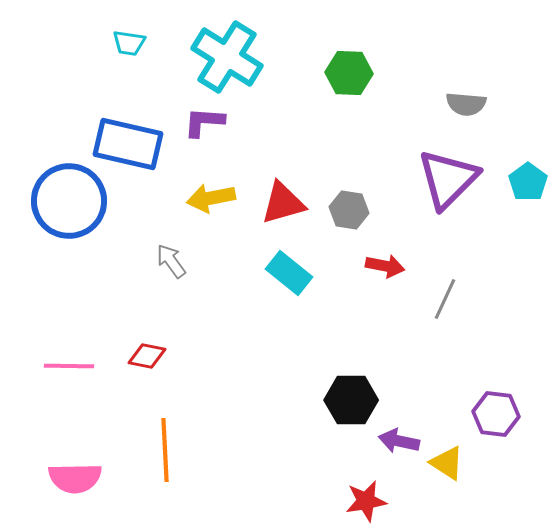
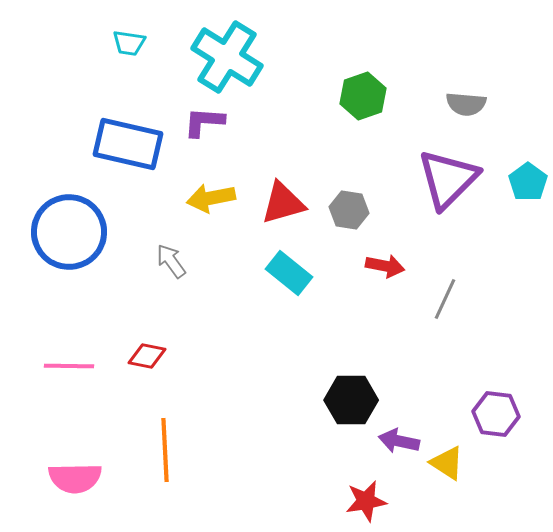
green hexagon: moved 14 px right, 23 px down; rotated 21 degrees counterclockwise
blue circle: moved 31 px down
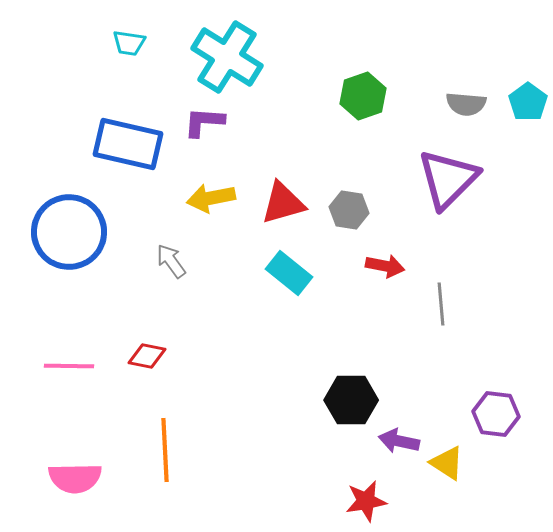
cyan pentagon: moved 80 px up
gray line: moved 4 px left, 5 px down; rotated 30 degrees counterclockwise
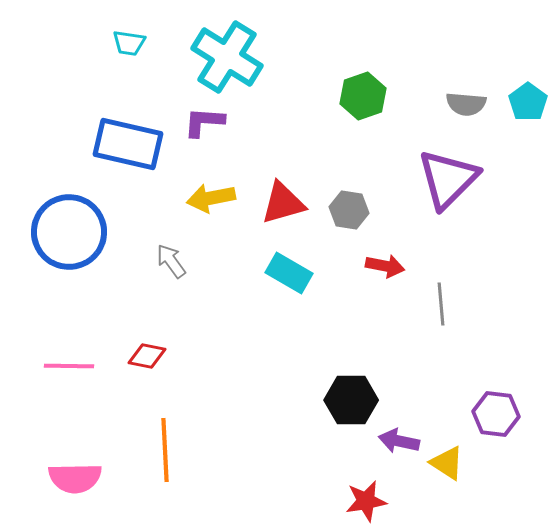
cyan rectangle: rotated 9 degrees counterclockwise
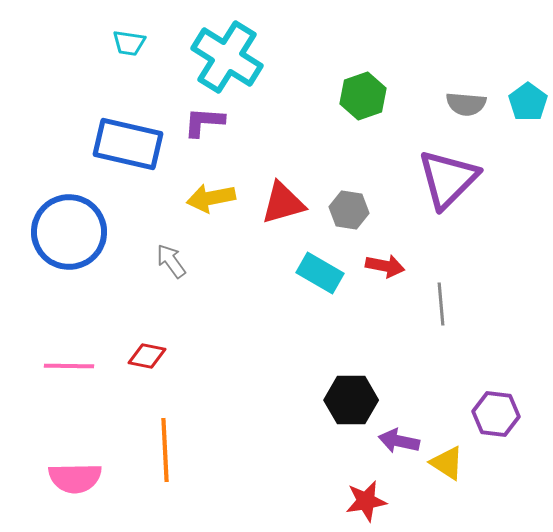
cyan rectangle: moved 31 px right
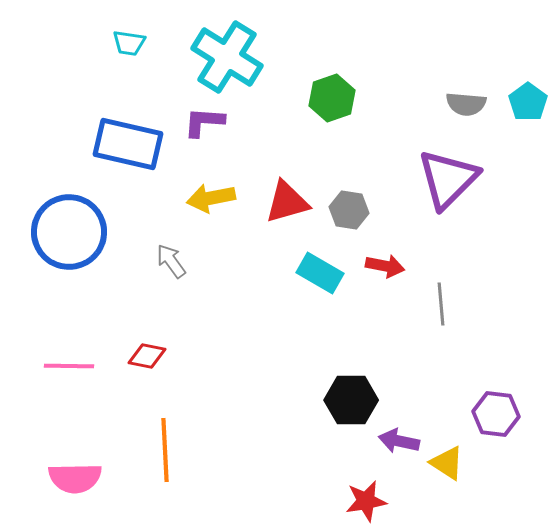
green hexagon: moved 31 px left, 2 px down
red triangle: moved 4 px right, 1 px up
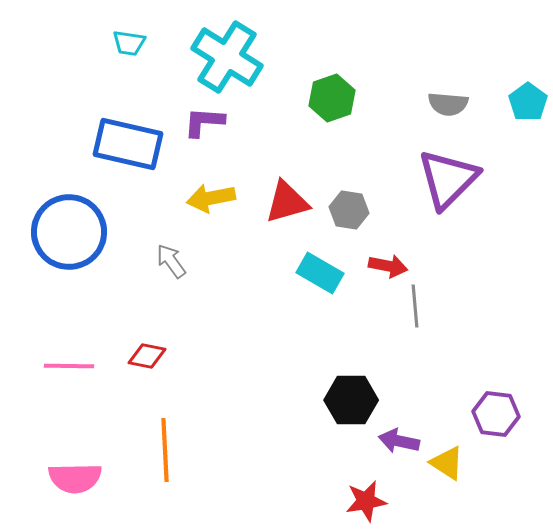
gray semicircle: moved 18 px left
red arrow: moved 3 px right
gray line: moved 26 px left, 2 px down
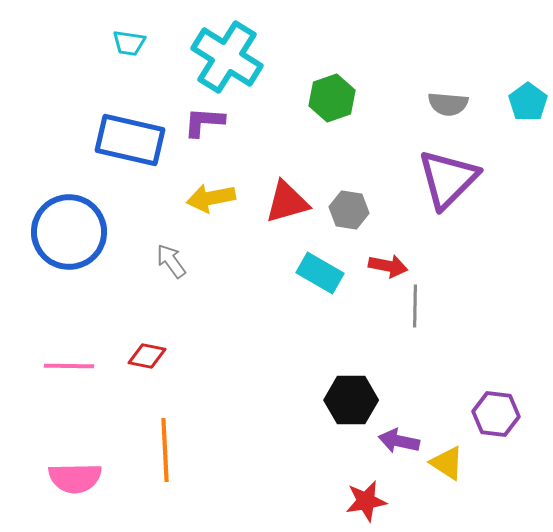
blue rectangle: moved 2 px right, 4 px up
gray line: rotated 6 degrees clockwise
